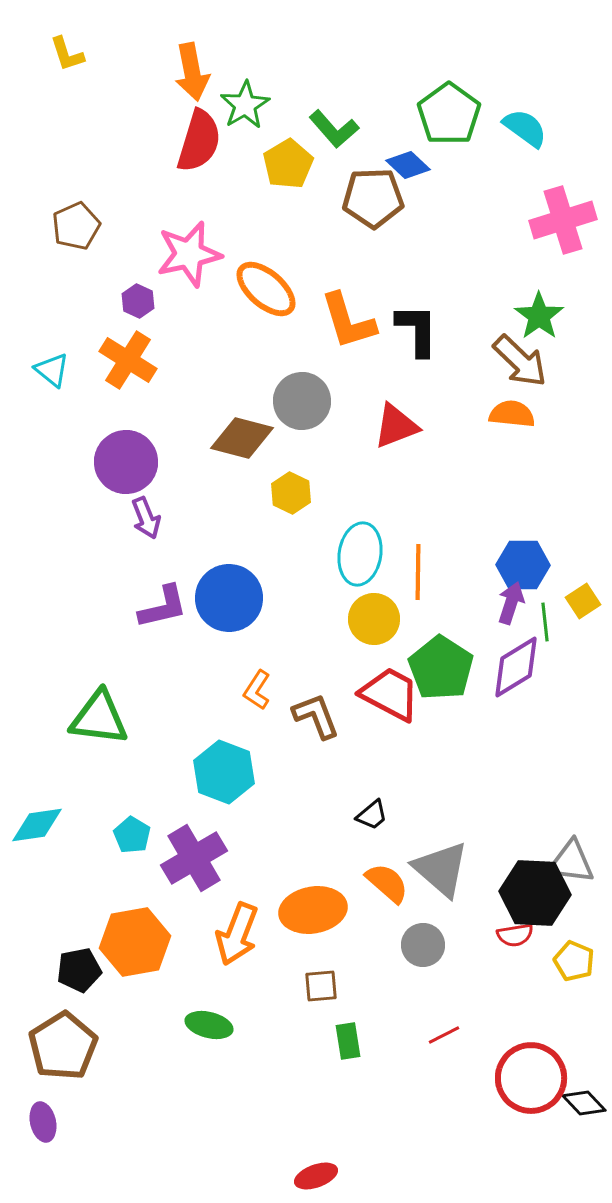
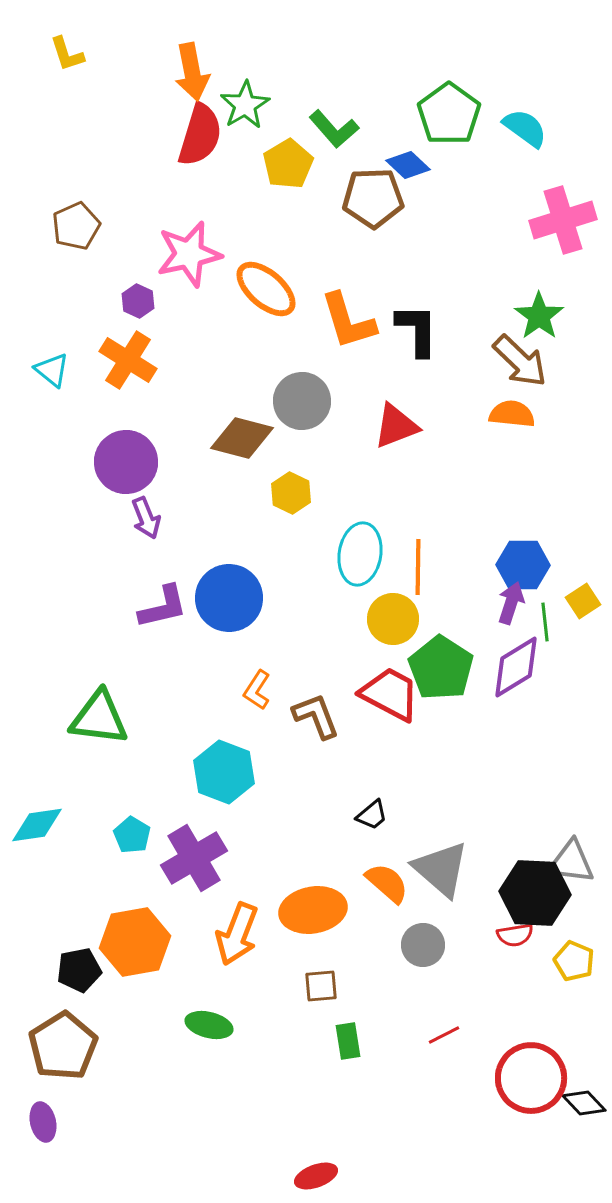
red semicircle at (199, 141): moved 1 px right, 6 px up
orange line at (418, 572): moved 5 px up
yellow circle at (374, 619): moved 19 px right
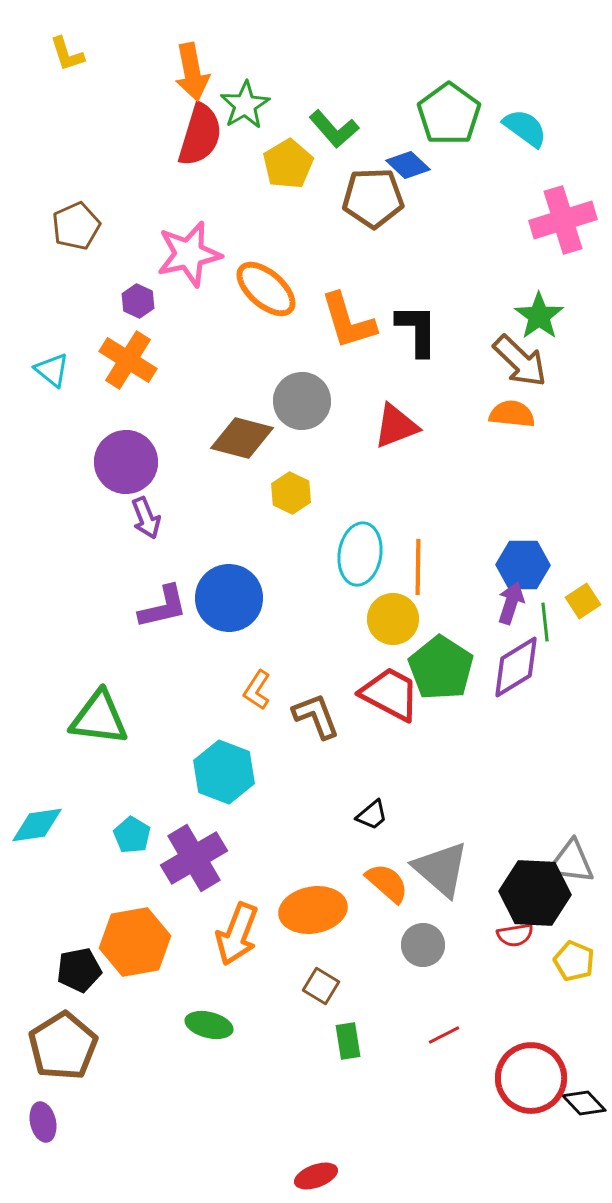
brown square at (321, 986): rotated 36 degrees clockwise
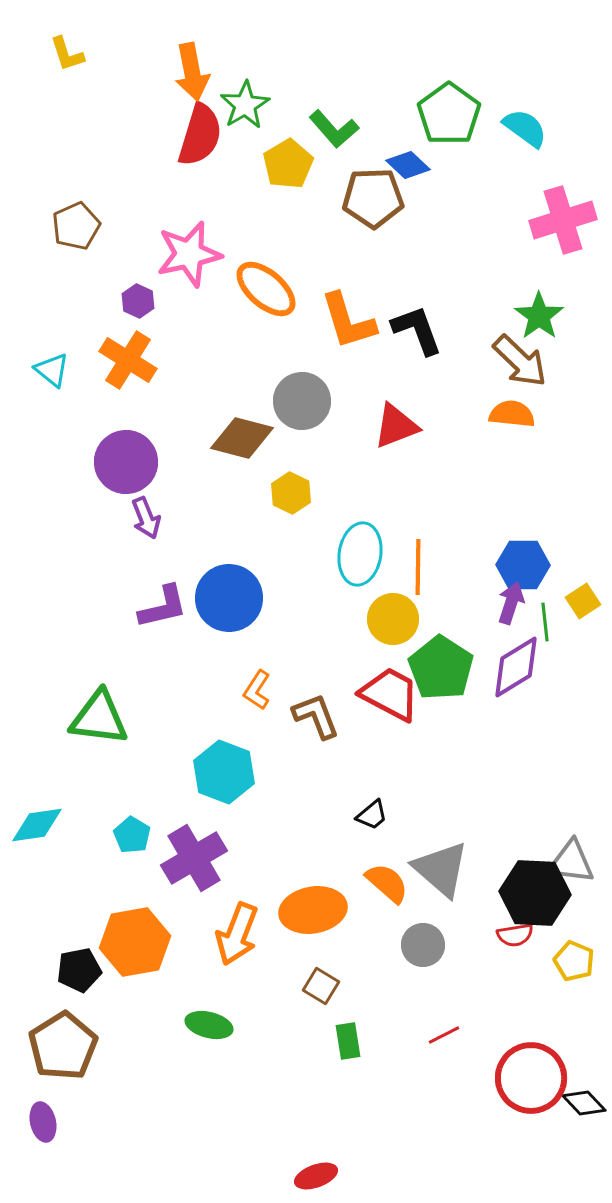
black L-shape at (417, 330): rotated 20 degrees counterclockwise
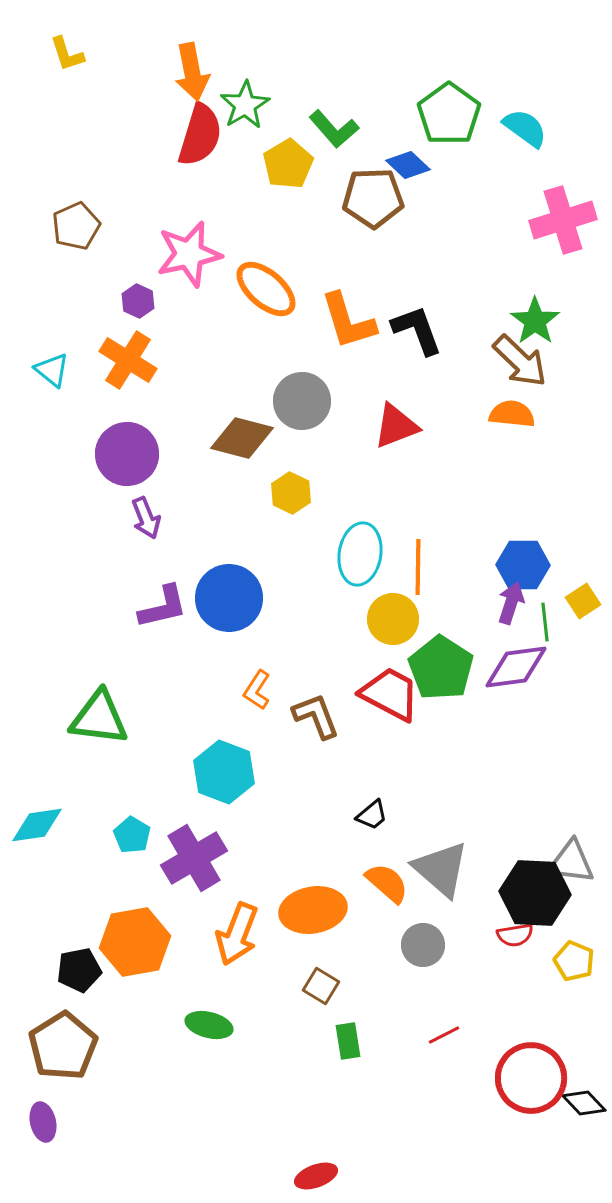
green star at (539, 316): moved 4 px left, 5 px down
purple circle at (126, 462): moved 1 px right, 8 px up
purple diamond at (516, 667): rotated 24 degrees clockwise
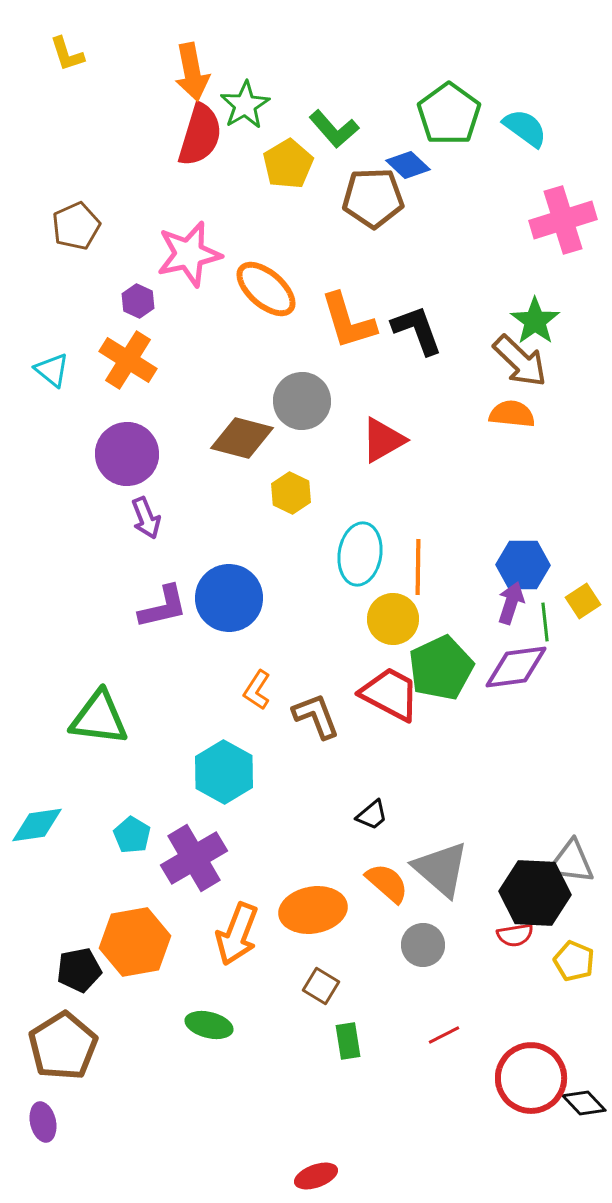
red triangle at (396, 426): moved 13 px left, 14 px down; rotated 9 degrees counterclockwise
green pentagon at (441, 668): rotated 14 degrees clockwise
cyan hexagon at (224, 772): rotated 8 degrees clockwise
